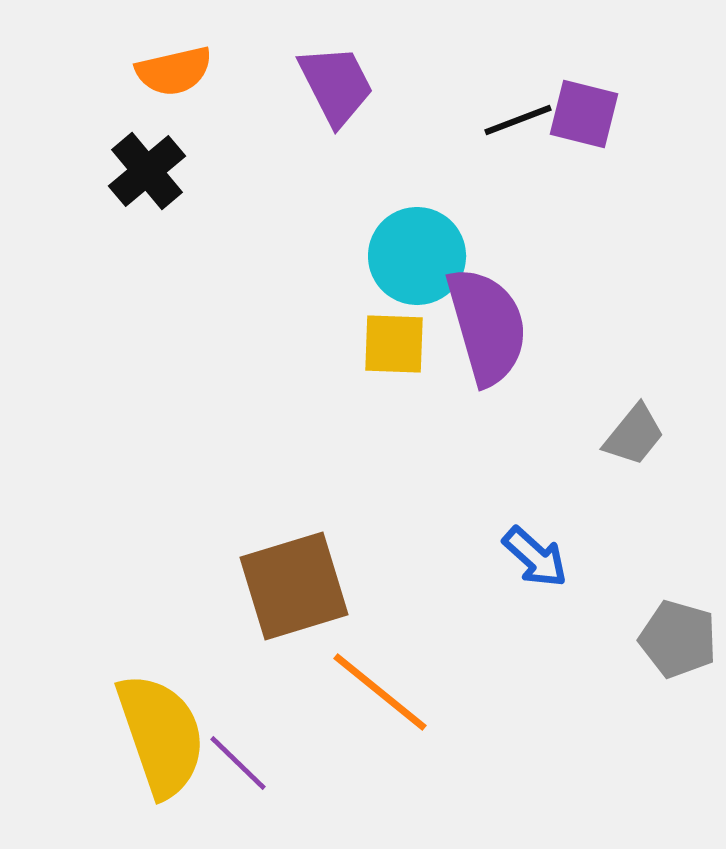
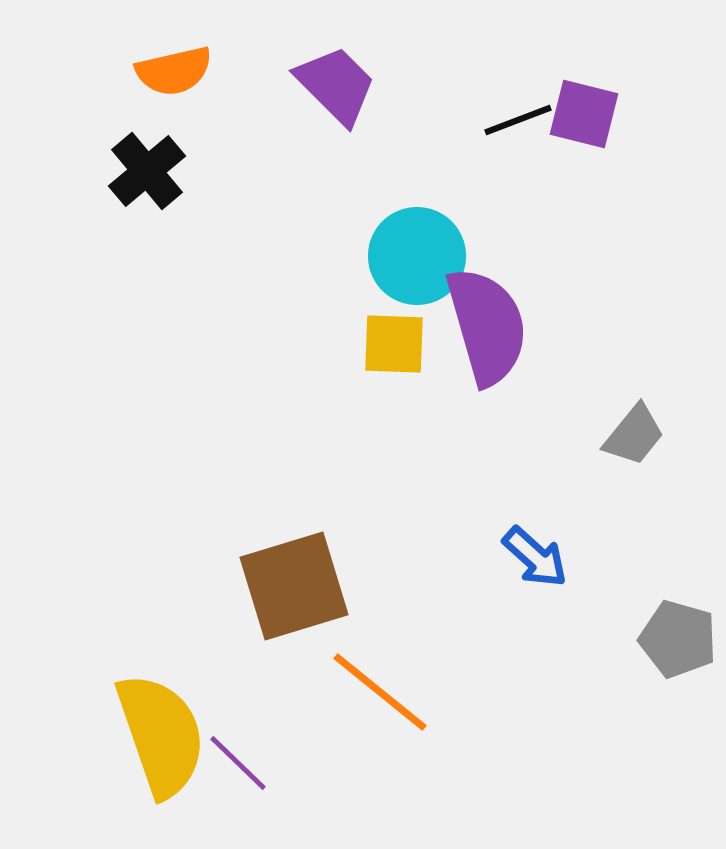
purple trapezoid: rotated 18 degrees counterclockwise
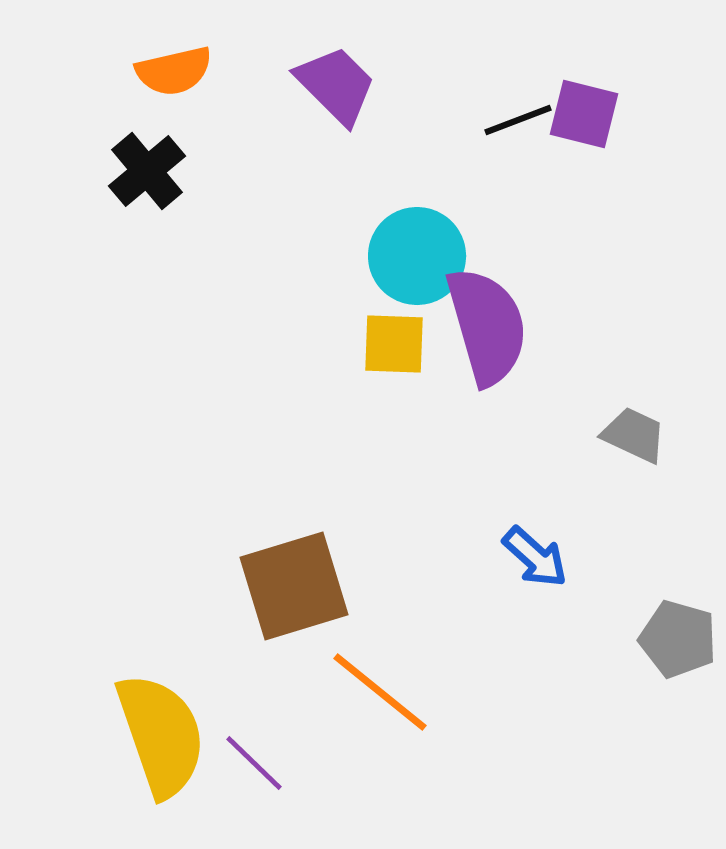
gray trapezoid: rotated 104 degrees counterclockwise
purple line: moved 16 px right
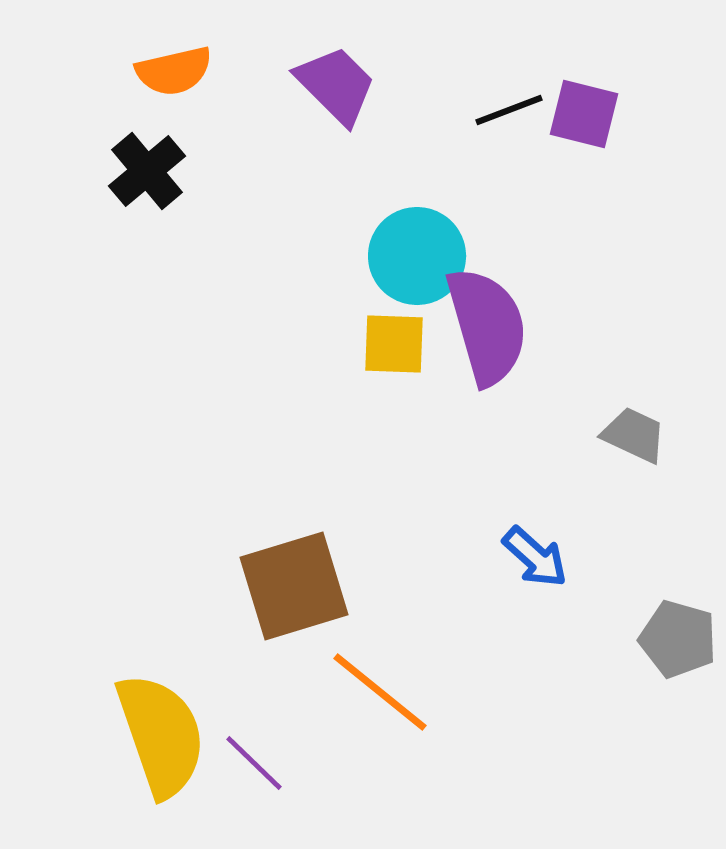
black line: moved 9 px left, 10 px up
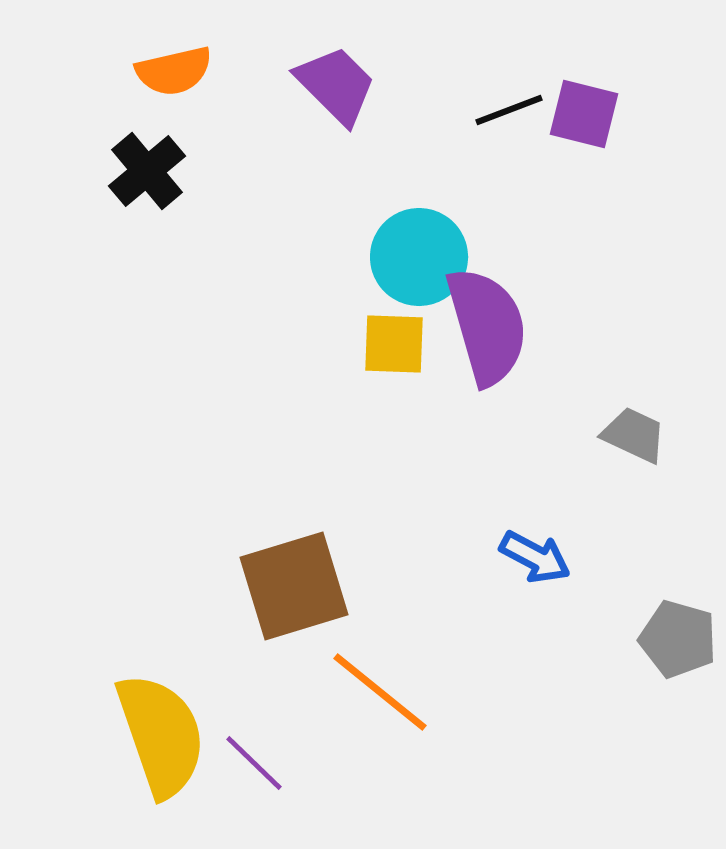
cyan circle: moved 2 px right, 1 px down
blue arrow: rotated 14 degrees counterclockwise
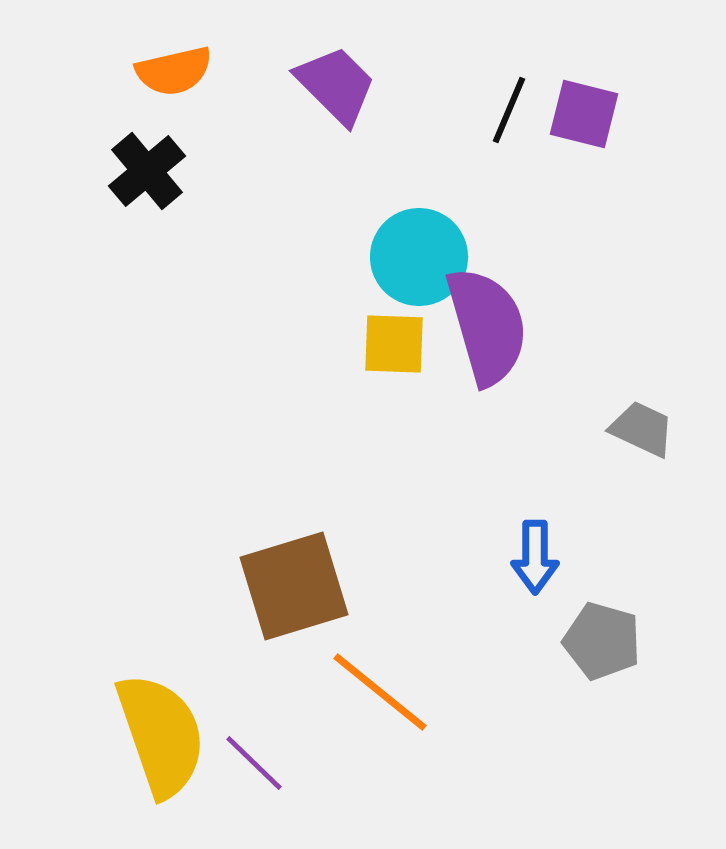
black line: rotated 46 degrees counterclockwise
gray trapezoid: moved 8 px right, 6 px up
blue arrow: rotated 62 degrees clockwise
gray pentagon: moved 76 px left, 2 px down
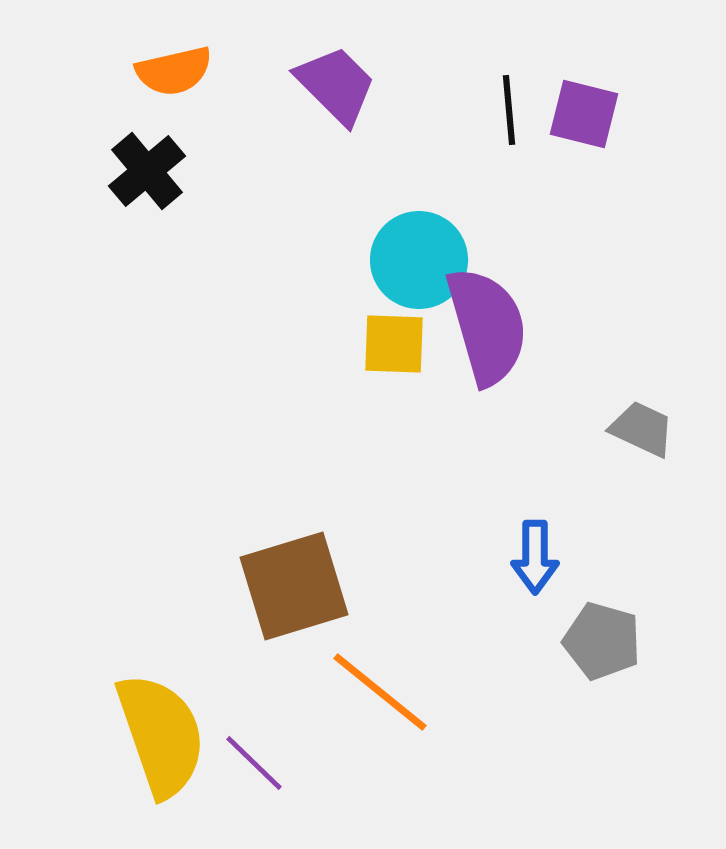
black line: rotated 28 degrees counterclockwise
cyan circle: moved 3 px down
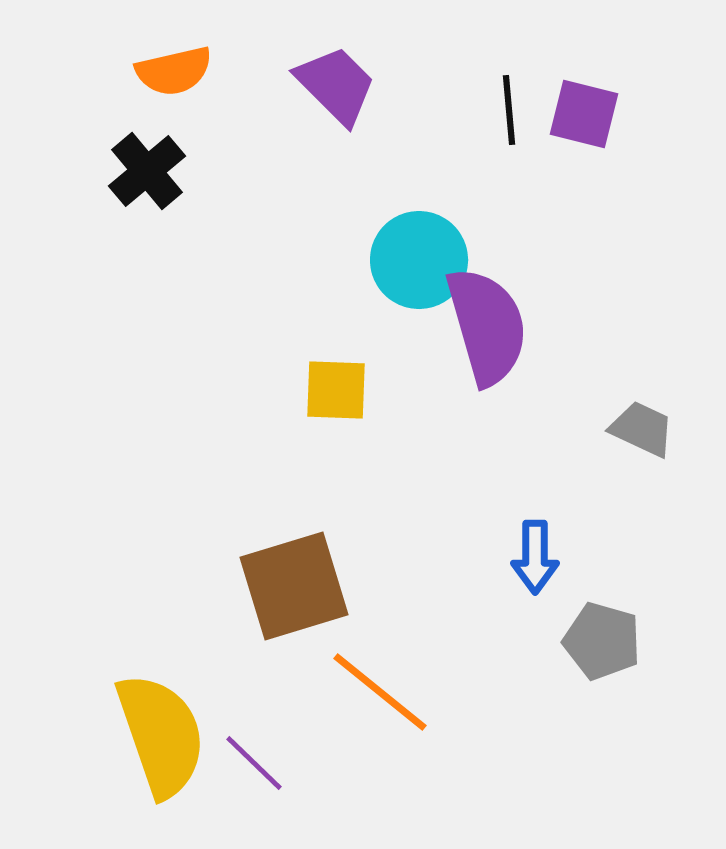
yellow square: moved 58 px left, 46 px down
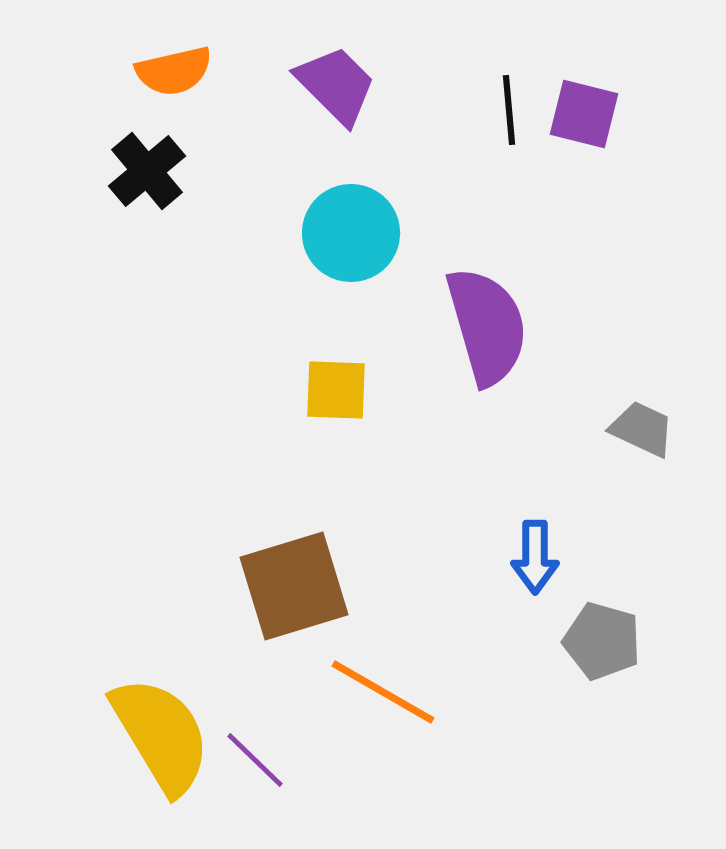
cyan circle: moved 68 px left, 27 px up
orange line: moved 3 px right; rotated 9 degrees counterclockwise
yellow semicircle: rotated 12 degrees counterclockwise
purple line: moved 1 px right, 3 px up
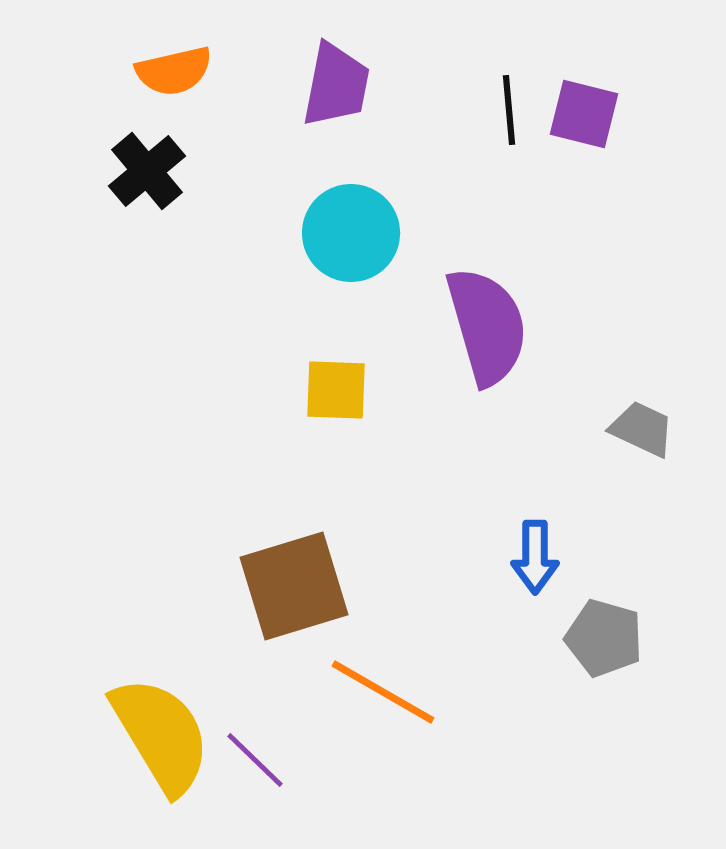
purple trapezoid: rotated 56 degrees clockwise
gray pentagon: moved 2 px right, 3 px up
